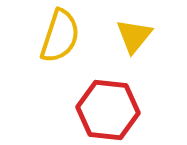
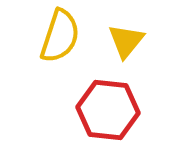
yellow triangle: moved 8 px left, 5 px down
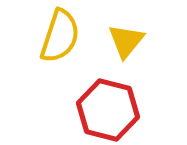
red hexagon: rotated 8 degrees clockwise
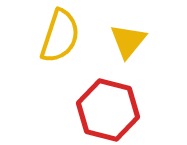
yellow triangle: moved 2 px right
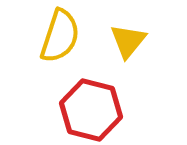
red hexagon: moved 17 px left
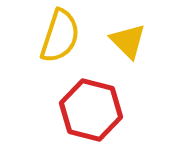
yellow triangle: rotated 24 degrees counterclockwise
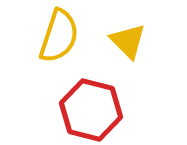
yellow semicircle: moved 1 px left
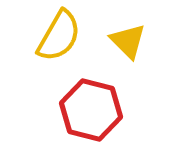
yellow semicircle: rotated 12 degrees clockwise
